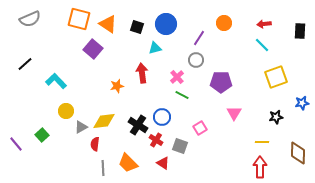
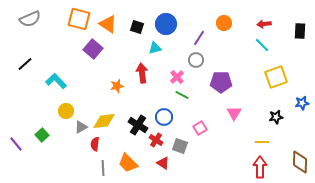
blue circle at (162, 117): moved 2 px right
brown diamond at (298, 153): moved 2 px right, 9 px down
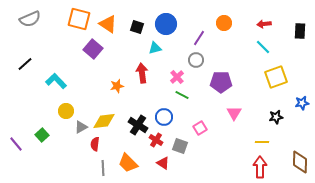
cyan line at (262, 45): moved 1 px right, 2 px down
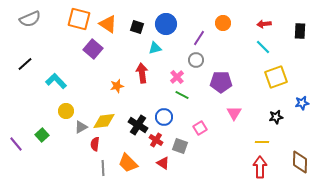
orange circle at (224, 23): moved 1 px left
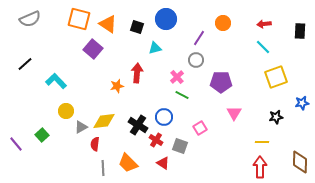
blue circle at (166, 24): moved 5 px up
red arrow at (142, 73): moved 5 px left; rotated 12 degrees clockwise
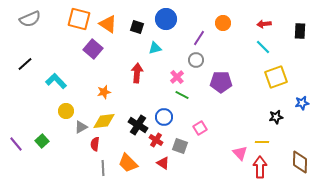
orange star at (117, 86): moved 13 px left, 6 px down
pink triangle at (234, 113): moved 6 px right, 40 px down; rotated 14 degrees counterclockwise
green square at (42, 135): moved 6 px down
